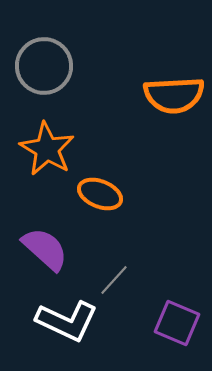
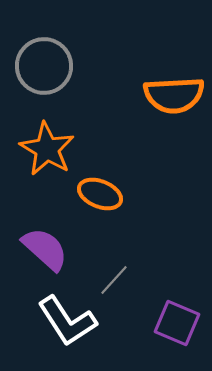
white L-shape: rotated 32 degrees clockwise
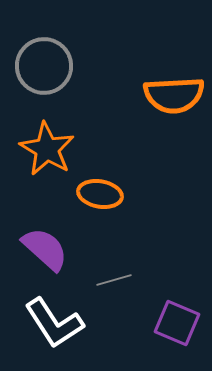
orange ellipse: rotated 12 degrees counterclockwise
gray line: rotated 32 degrees clockwise
white L-shape: moved 13 px left, 2 px down
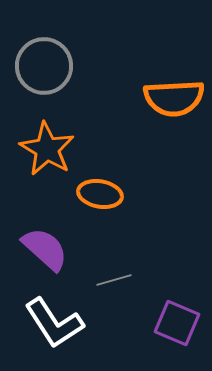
orange semicircle: moved 3 px down
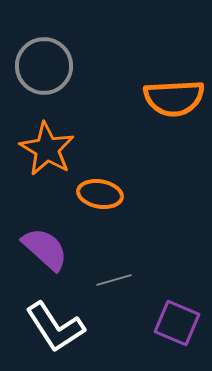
white L-shape: moved 1 px right, 4 px down
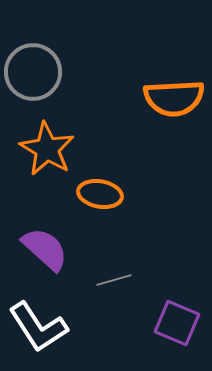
gray circle: moved 11 px left, 6 px down
white L-shape: moved 17 px left
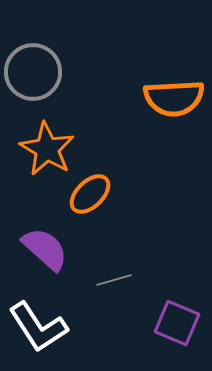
orange ellipse: moved 10 px left; rotated 54 degrees counterclockwise
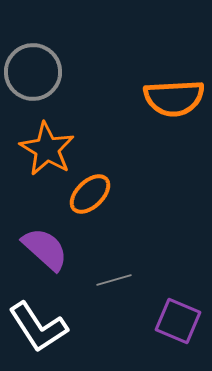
purple square: moved 1 px right, 2 px up
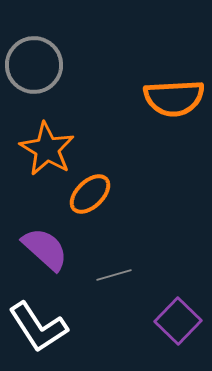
gray circle: moved 1 px right, 7 px up
gray line: moved 5 px up
purple square: rotated 21 degrees clockwise
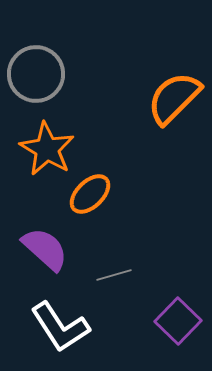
gray circle: moved 2 px right, 9 px down
orange semicircle: rotated 138 degrees clockwise
white L-shape: moved 22 px right
